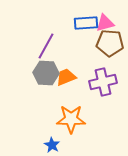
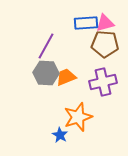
brown pentagon: moved 5 px left, 1 px down
orange star: moved 7 px right, 2 px up; rotated 20 degrees counterclockwise
blue star: moved 8 px right, 10 px up
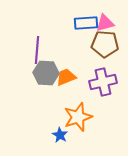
purple line: moved 9 px left, 4 px down; rotated 24 degrees counterclockwise
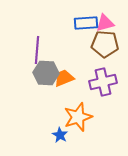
orange trapezoid: moved 2 px left, 1 px down
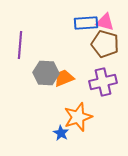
pink triangle: moved 1 px up; rotated 30 degrees clockwise
brown pentagon: rotated 12 degrees clockwise
purple line: moved 17 px left, 5 px up
blue star: moved 1 px right, 2 px up
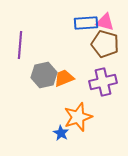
gray hexagon: moved 2 px left, 2 px down; rotated 15 degrees counterclockwise
